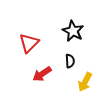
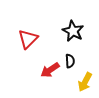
red triangle: moved 1 px left, 4 px up
red arrow: moved 8 px right, 4 px up
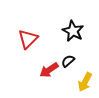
black semicircle: moved 2 px left; rotated 128 degrees counterclockwise
red arrow: moved 1 px left
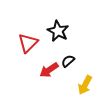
black star: moved 15 px left
red triangle: moved 4 px down
yellow arrow: moved 3 px down
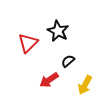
red arrow: moved 10 px down
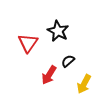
red triangle: rotated 10 degrees counterclockwise
red arrow: moved 5 px up; rotated 24 degrees counterclockwise
yellow arrow: moved 1 px left, 1 px up
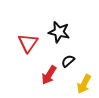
black star: moved 1 px right, 1 px down; rotated 15 degrees counterclockwise
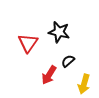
yellow arrow: rotated 12 degrees counterclockwise
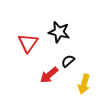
red arrow: rotated 18 degrees clockwise
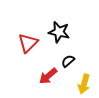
red triangle: rotated 10 degrees clockwise
red arrow: moved 1 px left, 1 px down
